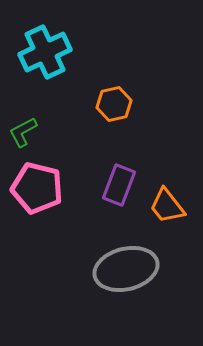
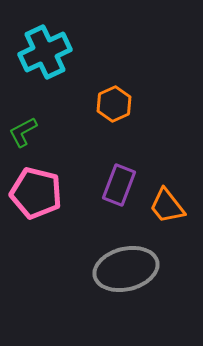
orange hexagon: rotated 12 degrees counterclockwise
pink pentagon: moved 1 px left, 5 px down
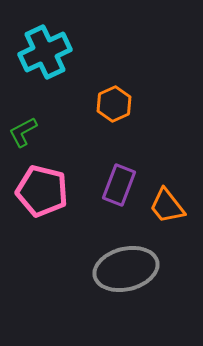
pink pentagon: moved 6 px right, 2 px up
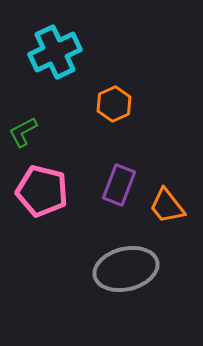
cyan cross: moved 10 px right
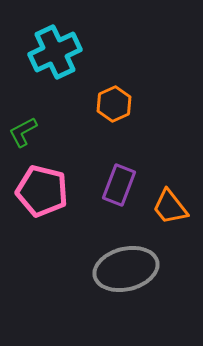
orange trapezoid: moved 3 px right, 1 px down
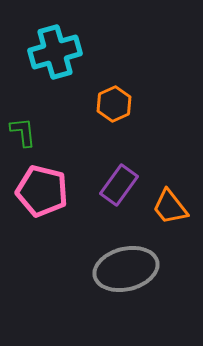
cyan cross: rotated 9 degrees clockwise
green L-shape: rotated 112 degrees clockwise
purple rectangle: rotated 15 degrees clockwise
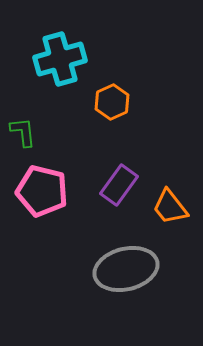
cyan cross: moved 5 px right, 7 px down
orange hexagon: moved 2 px left, 2 px up
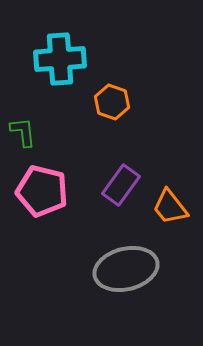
cyan cross: rotated 12 degrees clockwise
orange hexagon: rotated 16 degrees counterclockwise
purple rectangle: moved 2 px right
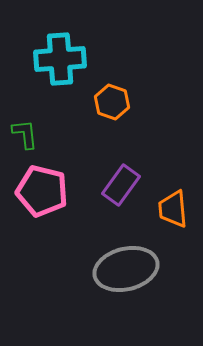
green L-shape: moved 2 px right, 2 px down
orange trapezoid: moved 3 px right, 2 px down; rotated 33 degrees clockwise
